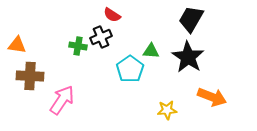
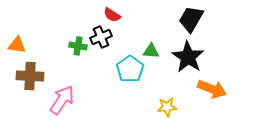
orange arrow: moved 8 px up
yellow star: moved 3 px up
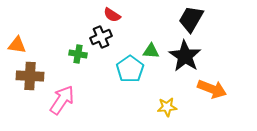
green cross: moved 8 px down
black star: moved 3 px left, 1 px up
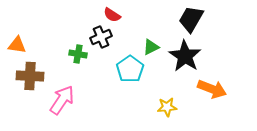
green triangle: moved 4 px up; rotated 30 degrees counterclockwise
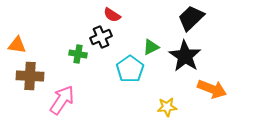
black trapezoid: moved 1 px up; rotated 16 degrees clockwise
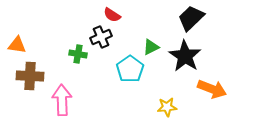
pink arrow: rotated 36 degrees counterclockwise
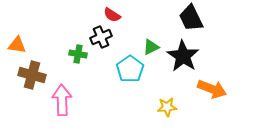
black trapezoid: rotated 72 degrees counterclockwise
black star: moved 2 px left
brown cross: moved 2 px right, 1 px up; rotated 12 degrees clockwise
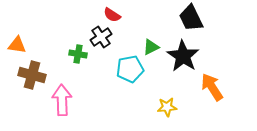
black cross: rotated 10 degrees counterclockwise
cyan pentagon: rotated 24 degrees clockwise
orange arrow: moved 2 px up; rotated 144 degrees counterclockwise
